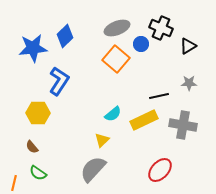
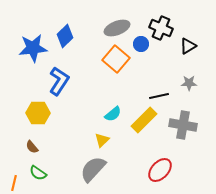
yellow rectangle: rotated 20 degrees counterclockwise
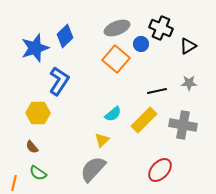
blue star: moved 2 px right; rotated 12 degrees counterclockwise
black line: moved 2 px left, 5 px up
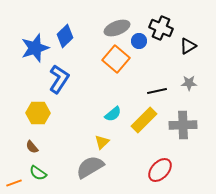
blue circle: moved 2 px left, 3 px up
blue L-shape: moved 2 px up
gray cross: rotated 12 degrees counterclockwise
yellow triangle: moved 2 px down
gray semicircle: moved 3 px left, 2 px up; rotated 16 degrees clockwise
orange line: rotated 56 degrees clockwise
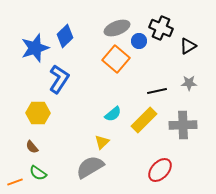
orange line: moved 1 px right, 1 px up
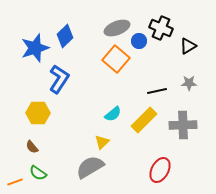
red ellipse: rotated 15 degrees counterclockwise
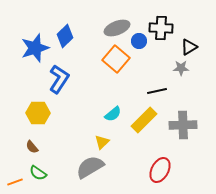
black cross: rotated 20 degrees counterclockwise
black triangle: moved 1 px right, 1 px down
gray star: moved 8 px left, 15 px up
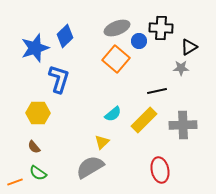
blue L-shape: rotated 16 degrees counterclockwise
brown semicircle: moved 2 px right
red ellipse: rotated 40 degrees counterclockwise
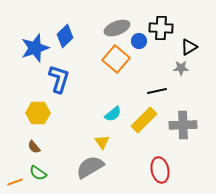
yellow triangle: rotated 21 degrees counterclockwise
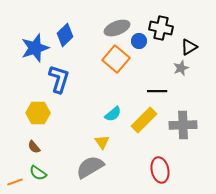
black cross: rotated 10 degrees clockwise
blue diamond: moved 1 px up
gray star: rotated 21 degrees counterclockwise
black line: rotated 12 degrees clockwise
